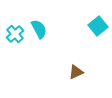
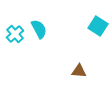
cyan square: rotated 18 degrees counterclockwise
brown triangle: moved 3 px right, 1 px up; rotated 28 degrees clockwise
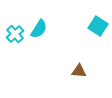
cyan semicircle: rotated 60 degrees clockwise
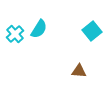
cyan square: moved 6 px left, 5 px down; rotated 18 degrees clockwise
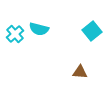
cyan semicircle: rotated 72 degrees clockwise
brown triangle: moved 1 px right, 1 px down
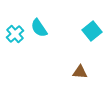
cyan semicircle: moved 1 px up; rotated 42 degrees clockwise
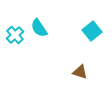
cyan cross: moved 1 px down
brown triangle: rotated 14 degrees clockwise
